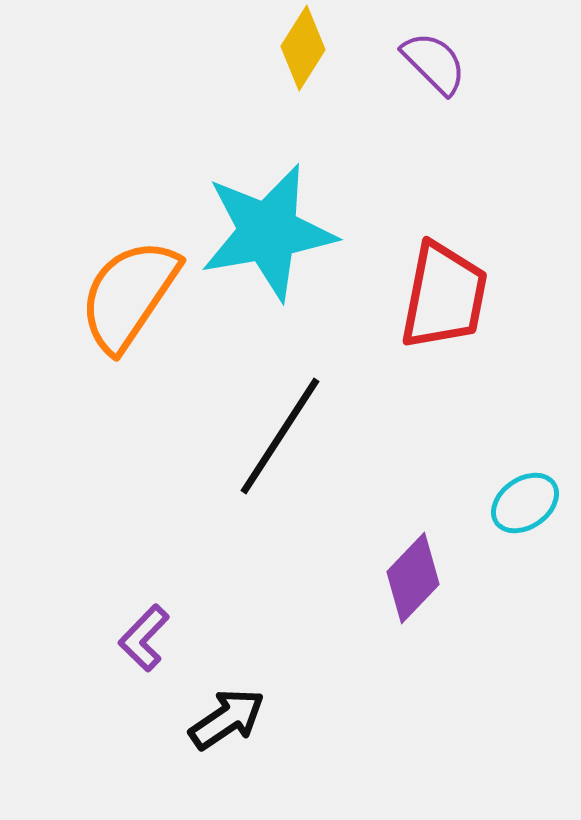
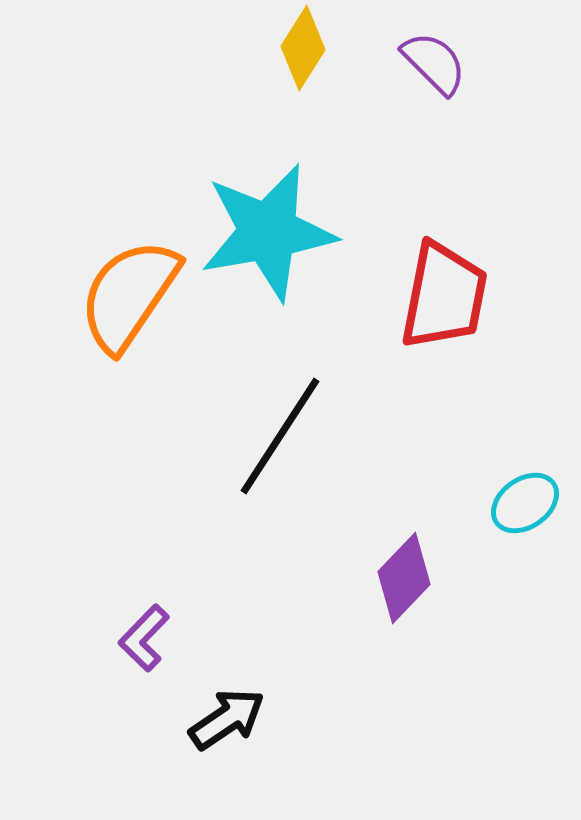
purple diamond: moved 9 px left
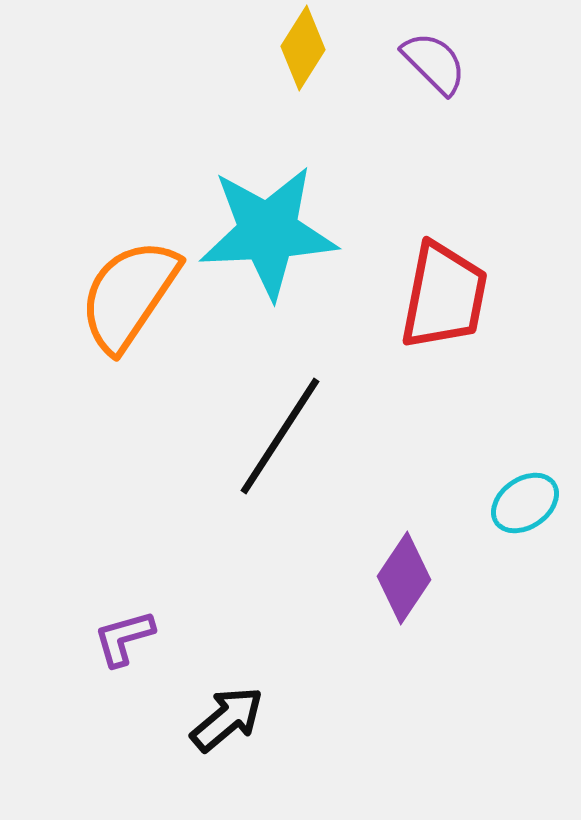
cyan star: rotated 7 degrees clockwise
purple diamond: rotated 10 degrees counterclockwise
purple L-shape: moved 20 px left; rotated 30 degrees clockwise
black arrow: rotated 6 degrees counterclockwise
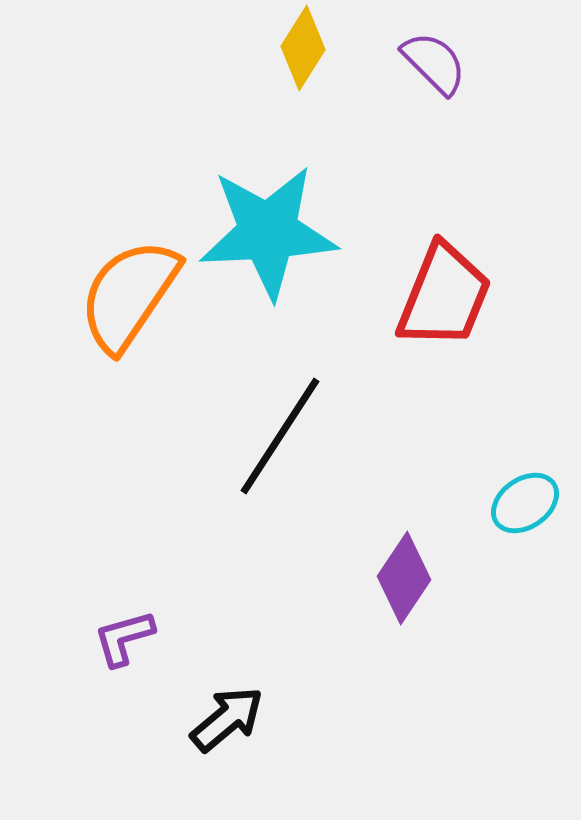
red trapezoid: rotated 11 degrees clockwise
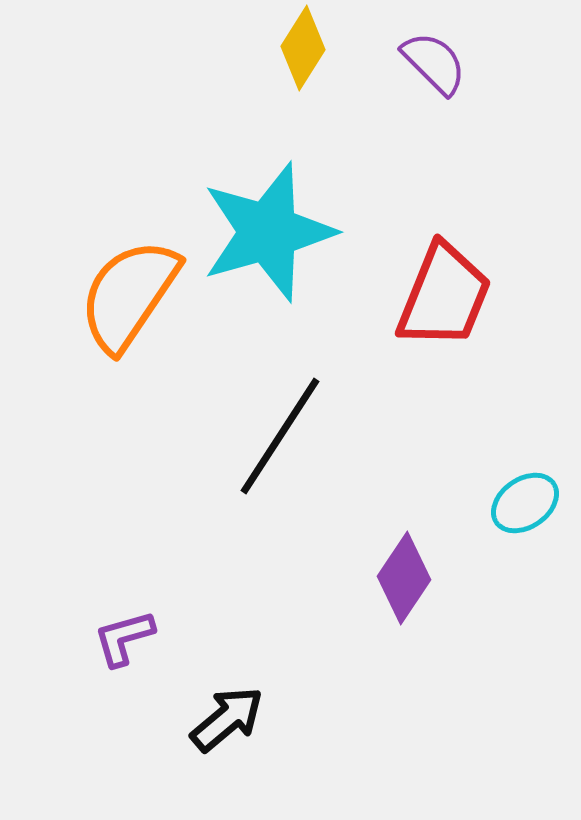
cyan star: rotated 13 degrees counterclockwise
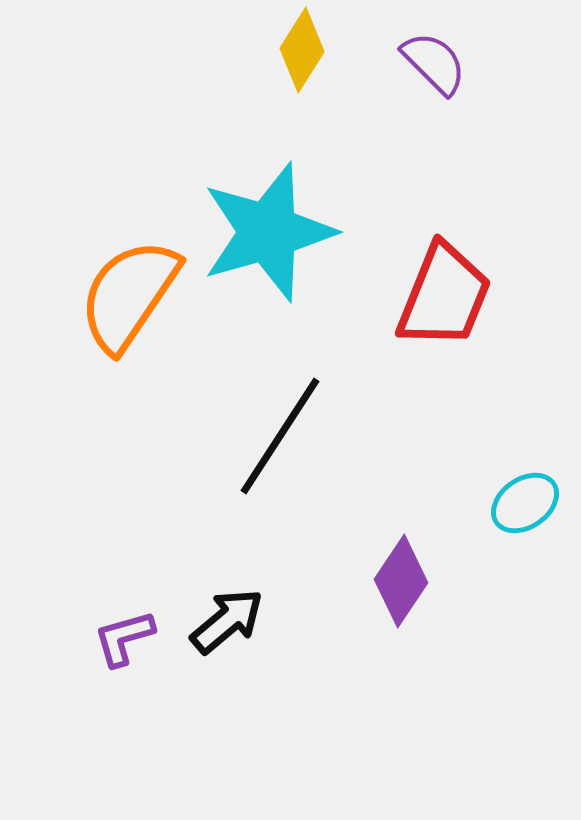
yellow diamond: moved 1 px left, 2 px down
purple diamond: moved 3 px left, 3 px down
black arrow: moved 98 px up
